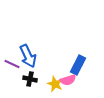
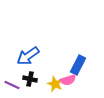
blue arrow: rotated 80 degrees clockwise
purple line: moved 21 px down
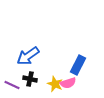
pink semicircle: moved 3 px down
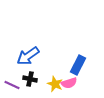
pink semicircle: moved 1 px right
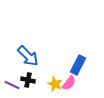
blue arrow: rotated 100 degrees counterclockwise
black cross: moved 2 px left, 1 px down
pink semicircle: rotated 35 degrees counterclockwise
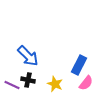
blue rectangle: moved 1 px right
pink semicircle: moved 17 px right
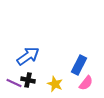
blue arrow: rotated 80 degrees counterclockwise
purple line: moved 2 px right, 2 px up
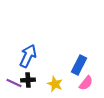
blue arrow: rotated 30 degrees counterclockwise
black cross: rotated 16 degrees counterclockwise
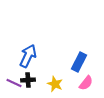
blue rectangle: moved 3 px up
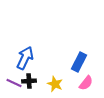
blue arrow: moved 3 px left, 2 px down
black cross: moved 1 px right, 1 px down
